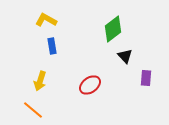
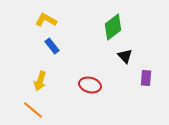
green diamond: moved 2 px up
blue rectangle: rotated 28 degrees counterclockwise
red ellipse: rotated 50 degrees clockwise
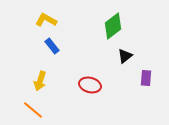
green diamond: moved 1 px up
black triangle: rotated 35 degrees clockwise
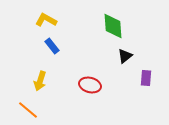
green diamond: rotated 56 degrees counterclockwise
orange line: moved 5 px left
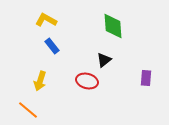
black triangle: moved 21 px left, 4 px down
red ellipse: moved 3 px left, 4 px up
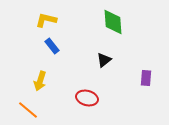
yellow L-shape: rotated 15 degrees counterclockwise
green diamond: moved 4 px up
red ellipse: moved 17 px down
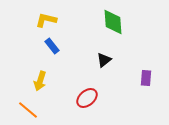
red ellipse: rotated 55 degrees counterclockwise
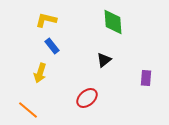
yellow arrow: moved 8 px up
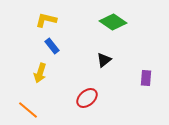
green diamond: rotated 52 degrees counterclockwise
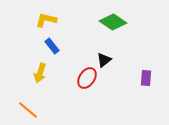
red ellipse: moved 20 px up; rotated 15 degrees counterclockwise
